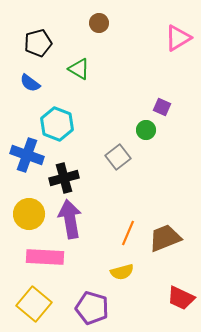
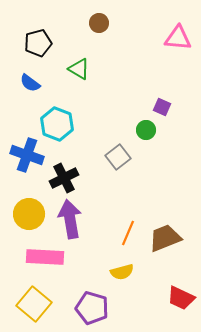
pink triangle: rotated 36 degrees clockwise
black cross: rotated 12 degrees counterclockwise
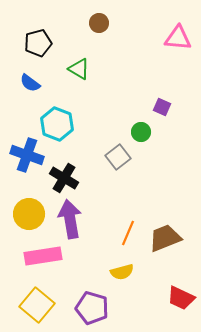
green circle: moved 5 px left, 2 px down
black cross: rotated 32 degrees counterclockwise
pink rectangle: moved 2 px left, 1 px up; rotated 12 degrees counterclockwise
yellow square: moved 3 px right, 1 px down
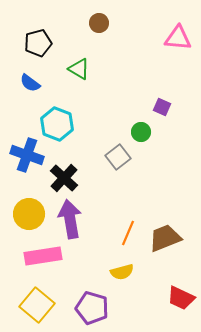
black cross: rotated 12 degrees clockwise
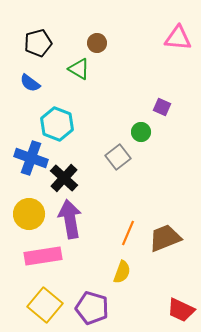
brown circle: moved 2 px left, 20 px down
blue cross: moved 4 px right, 3 px down
yellow semicircle: rotated 55 degrees counterclockwise
red trapezoid: moved 12 px down
yellow square: moved 8 px right
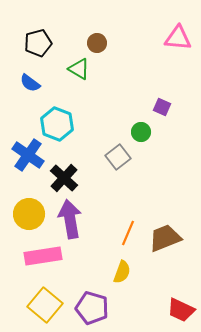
blue cross: moved 3 px left, 3 px up; rotated 16 degrees clockwise
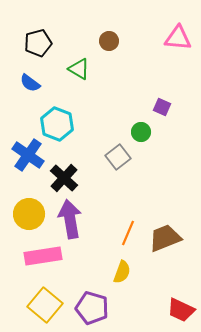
brown circle: moved 12 px right, 2 px up
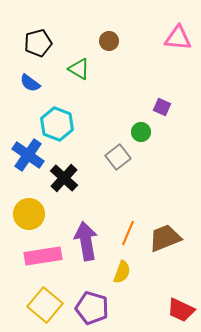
purple arrow: moved 16 px right, 22 px down
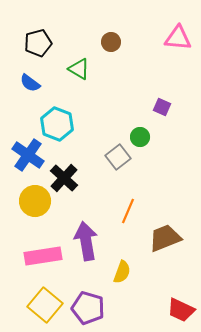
brown circle: moved 2 px right, 1 px down
green circle: moved 1 px left, 5 px down
yellow circle: moved 6 px right, 13 px up
orange line: moved 22 px up
purple pentagon: moved 4 px left
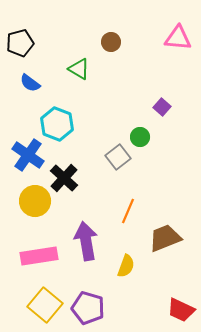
black pentagon: moved 18 px left
purple square: rotated 18 degrees clockwise
pink rectangle: moved 4 px left
yellow semicircle: moved 4 px right, 6 px up
